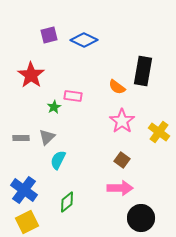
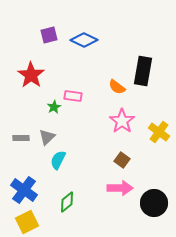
black circle: moved 13 px right, 15 px up
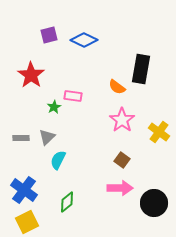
black rectangle: moved 2 px left, 2 px up
pink star: moved 1 px up
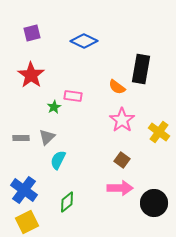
purple square: moved 17 px left, 2 px up
blue diamond: moved 1 px down
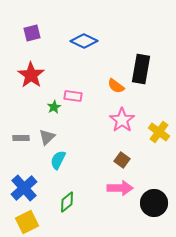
orange semicircle: moved 1 px left, 1 px up
blue cross: moved 2 px up; rotated 12 degrees clockwise
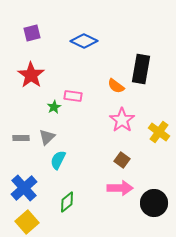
yellow square: rotated 15 degrees counterclockwise
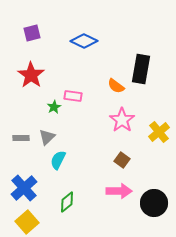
yellow cross: rotated 15 degrees clockwise
pink arrow: moved 1 px left, 3 px down
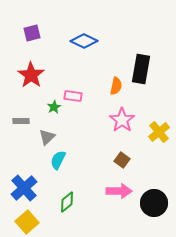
orange semicircle: rotated 114 degrees counterclockwise
gray rectangle: moved 17 px up
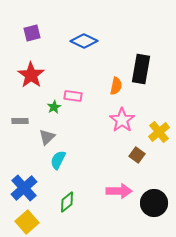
gray rectangle: moved 1 px left
brown square: moved 15 px right, 5 px up
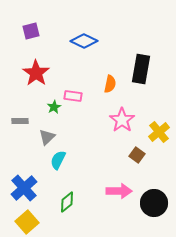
purple square: moved 1 px left, 2 px up
red star: moved 5 px right, 2 px up
orange semicircle: moved 6 px left, 2 px up
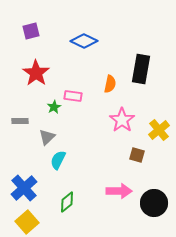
yellow cross: moved 2 px up
brown square: rotated 21 degrees counterclockwise
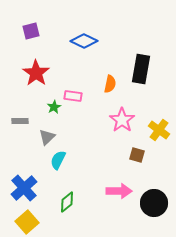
yellow cross: rotated 15 degrees counterclockwise
